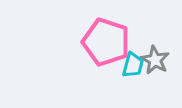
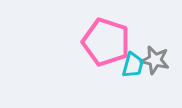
gray star: rotated 16 degrees counterclockwise
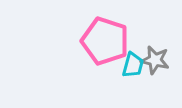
pink pentagon: moved 1 px left, 1 px up
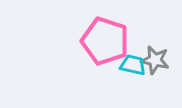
cyan trapezoid: rotated 92 degrees counterclockwise
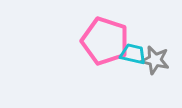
cyan trapezoid: moved 11 px up
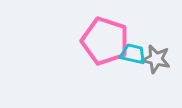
gray star: moved 1 px right, 1 px up
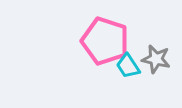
cyan trapezoid: moved 5 px left, 12 px down; rotated 136 degrees counterclockwise
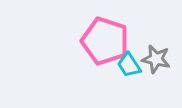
cyan trapezoid: moved 1 px right, 1 px up
